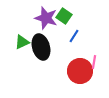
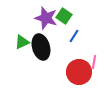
red circle: moved 1 px left, 1 px down
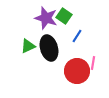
blue line: moved 3 px right
green triangle: moved 6 px right, 4 px down
black ellipse: moved 8 px right, 1 px down
pink line: moved 1 px left, 1 px down
red circle: moved 2 px left, 1 px up
